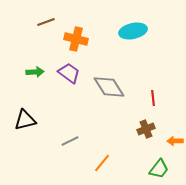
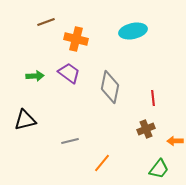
green arrow: moved 4 px down
gray diamond: moved 1 px right; rotated 44 degrees clockwise
gray line: rotated 12 degrees clockwise
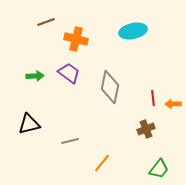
black triangle: moved 4 px right, 4 px down
orange arrow: moved 2 px left, 37 px up
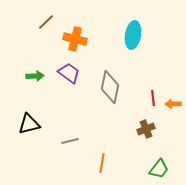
brown line: rotated 24 degrees counterclockwise
cyan ellipse: moved 4 px down; rotated 68 degrees counterclockwise
orange cross: moved 1 px left
orange line: rotated 30 degrees counterclockwise
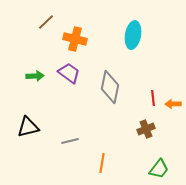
black triangle: moved 1 px left, 3 px down
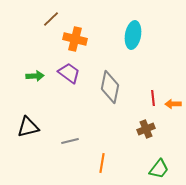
brown line: moved 5 px right, 3 px up
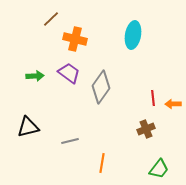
gray diamond: moved 9 px left; rotated 24 degrees clockwise
